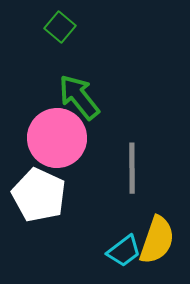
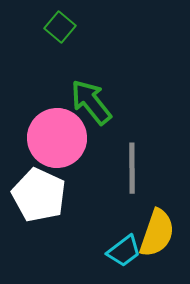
green arrow: moved 12 px right, 5 px down
yellow semicircle: moved 7 px up
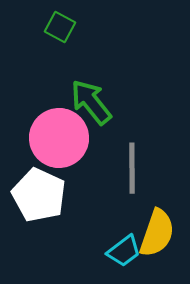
green square: rotated 12 degrees counterclockwise
pink circle: moved 2 px right
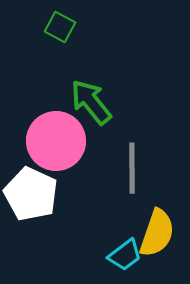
pink circle: moved 3 px left, 3 px down
white pentagon: moved 8 px left, 1 px up
cyan trapezoid: moved 1 px right, 4 px down
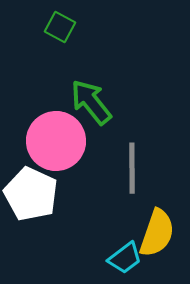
cyan trapezoid: moved 3 px down
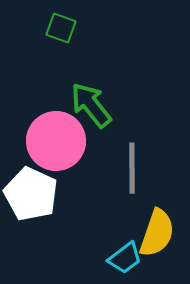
green square: moved 1 px right, 1 px down; rotated 8 degrees counterclockwise
green arrow: moved 3 px down
